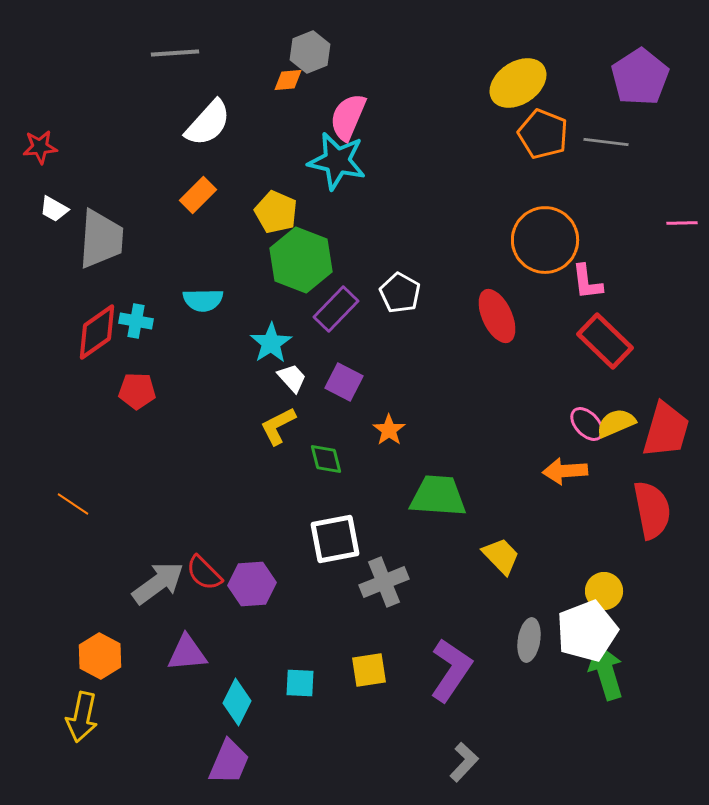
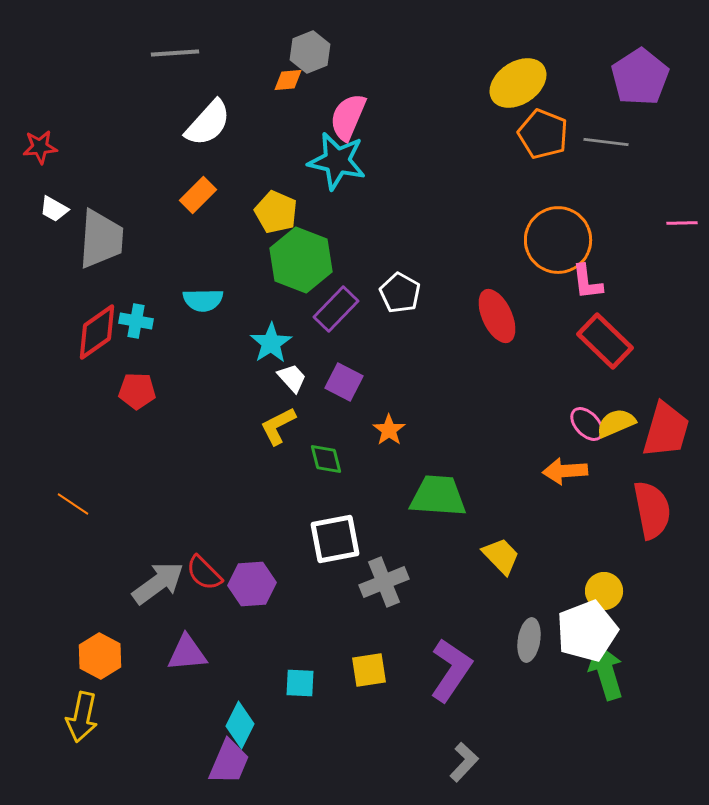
orange circle at (545, 240): moved 13 px right
cyan diamond at (237, 702): moved 3 px right, 23 px down
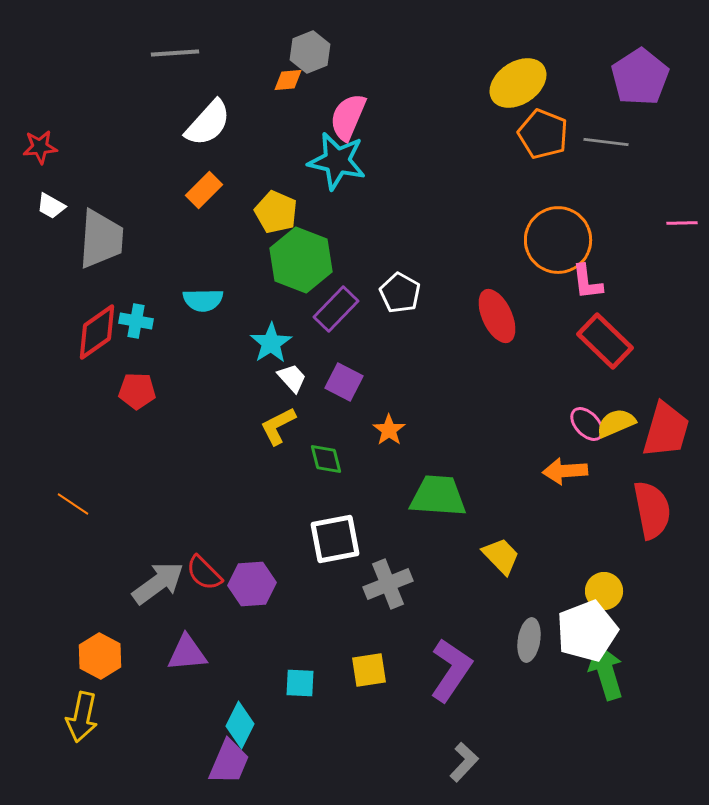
orange rectangle at (198, 195): moved 6 px right, 5 px up
white trapezoid at (54, 209): moved 3 px left, 3 px up
gray cross at (384, 582): moved 4 px right, 2 px down
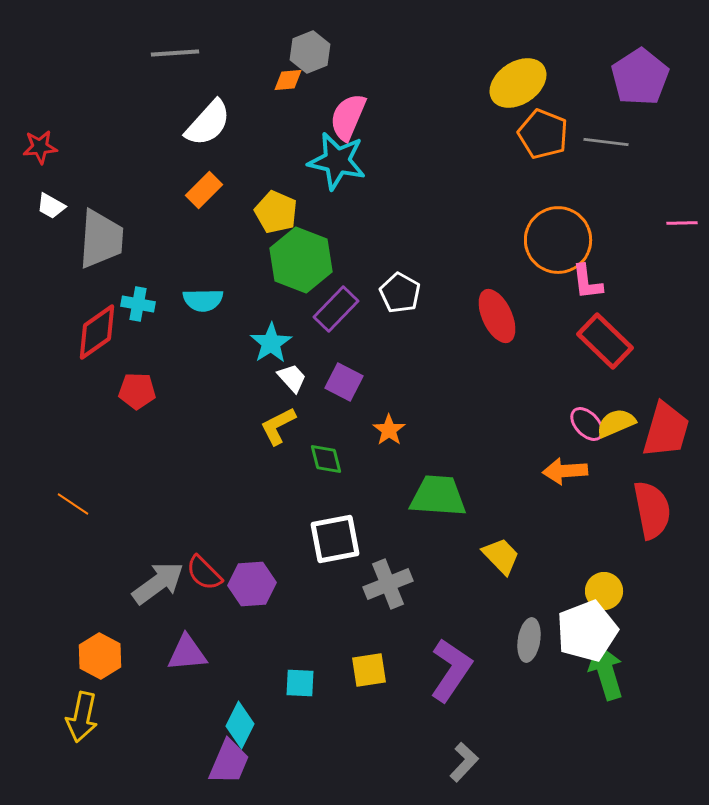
cyan cross at (136, 321): moved 2 px right, 17 px up
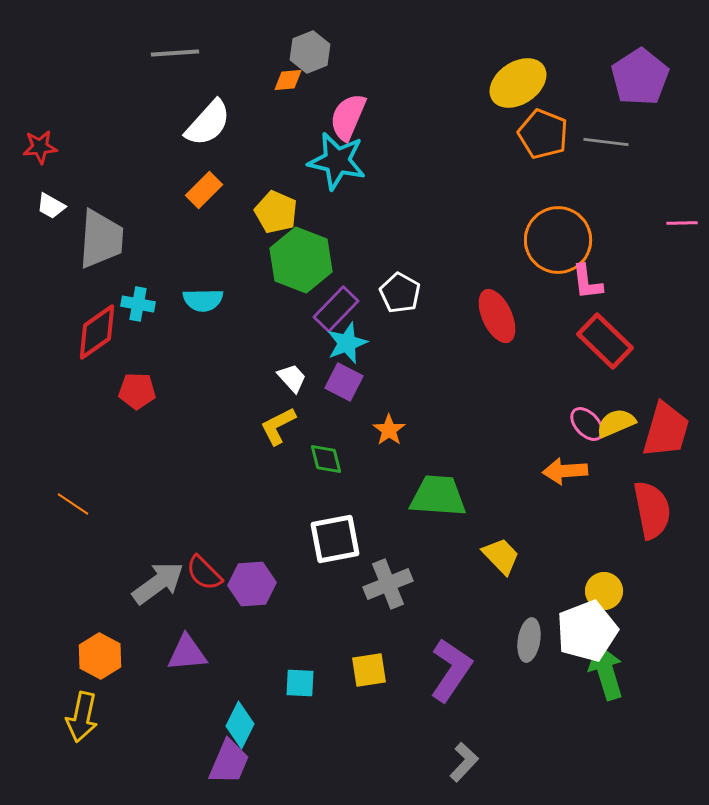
cyan star at (271, 343): moved 76 px right; rotated 12 degrees clockwise
